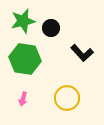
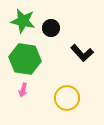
green star: rotated 25 degrees clockwise
pink arrow: moved 9 px up
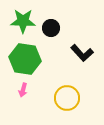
green star: rotated 10 degrees counterclockwise
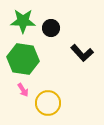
green hexagon: moved 2 px left
pink arrow: rotated 48 degrees counterclockwise
yellow circle: moved 19 px left, 5 px down
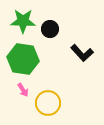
black circle: moved 1 px left, 1 px down
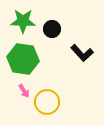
black circle: moved 2 px right
pink arrow: moved 1 px right, 1 px down
yellow circle: moved 1 px left, 1 px up
